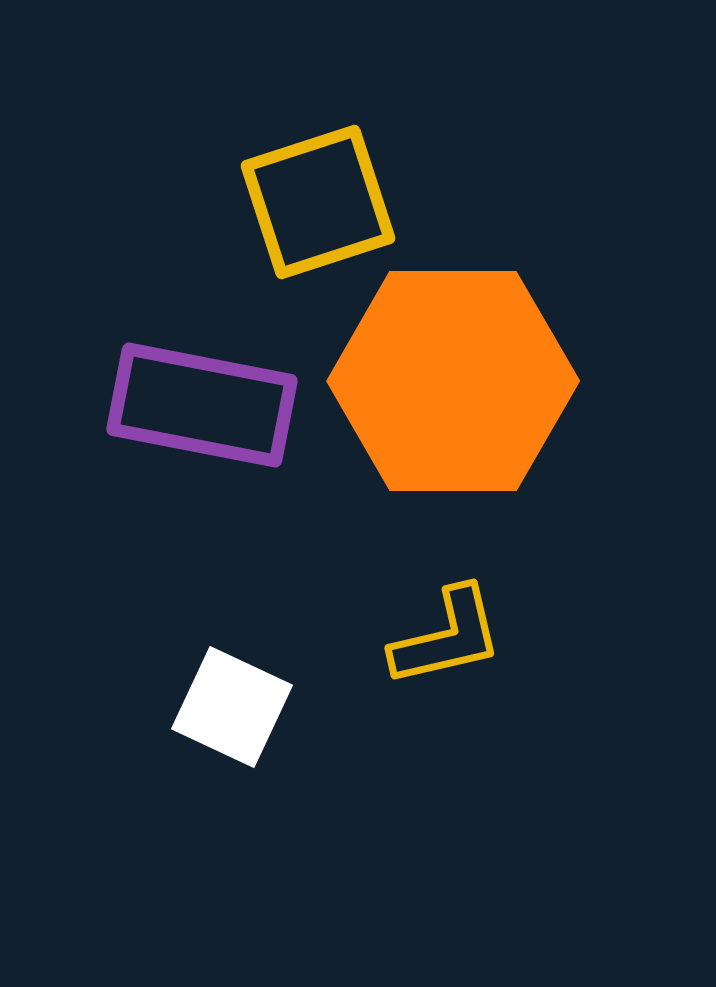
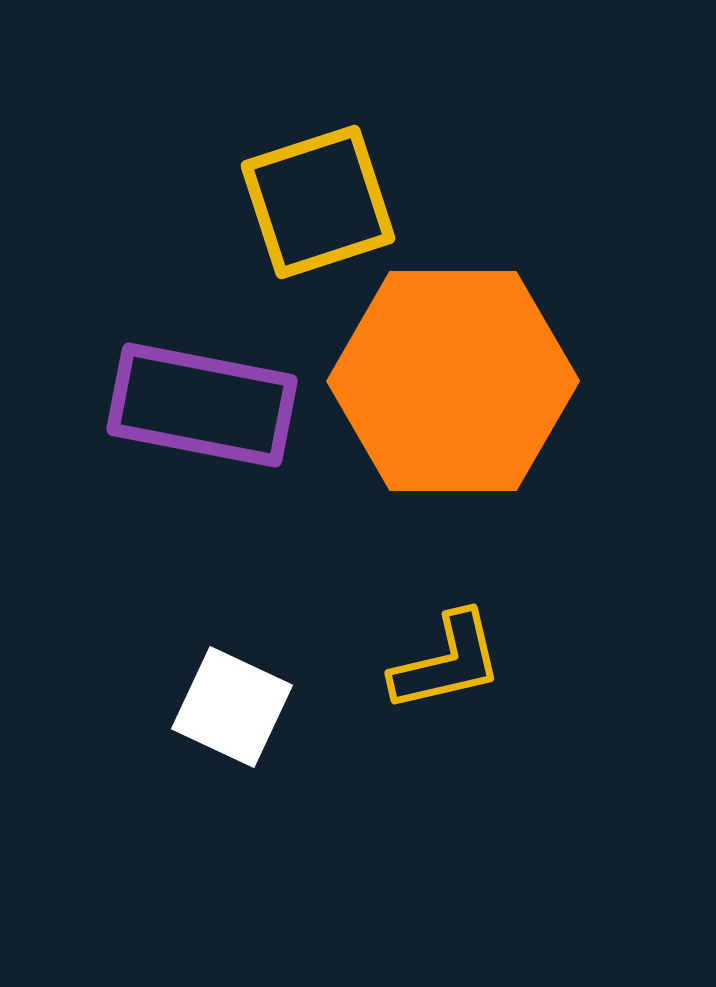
yellow L-shape: moved 25 px down
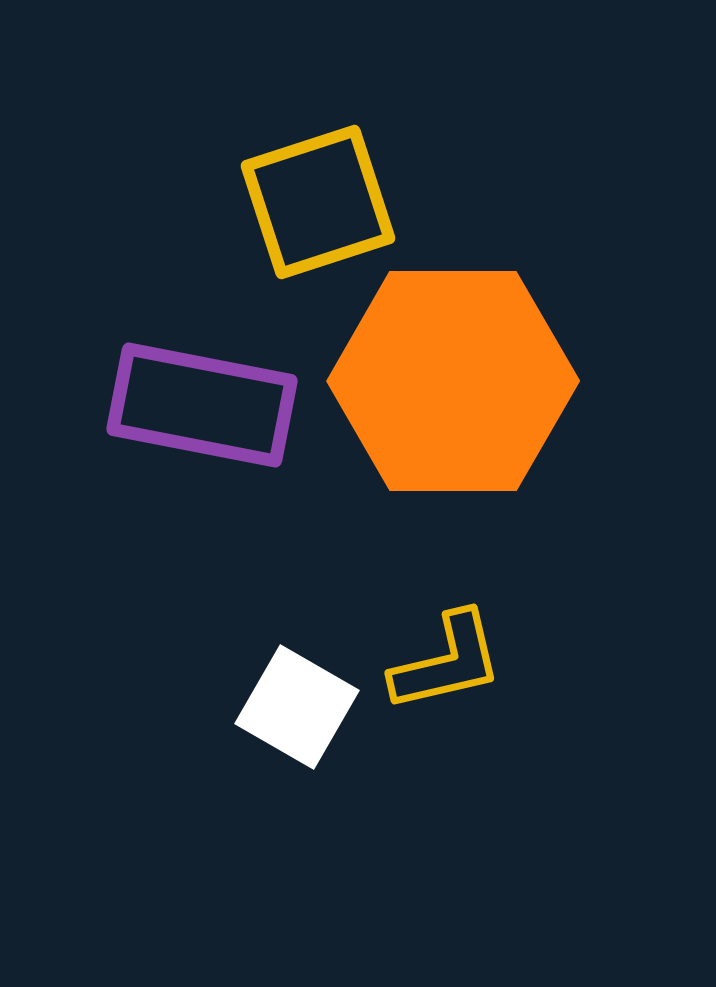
white square: moved 65 px right; rotated 5 degrees clockwise
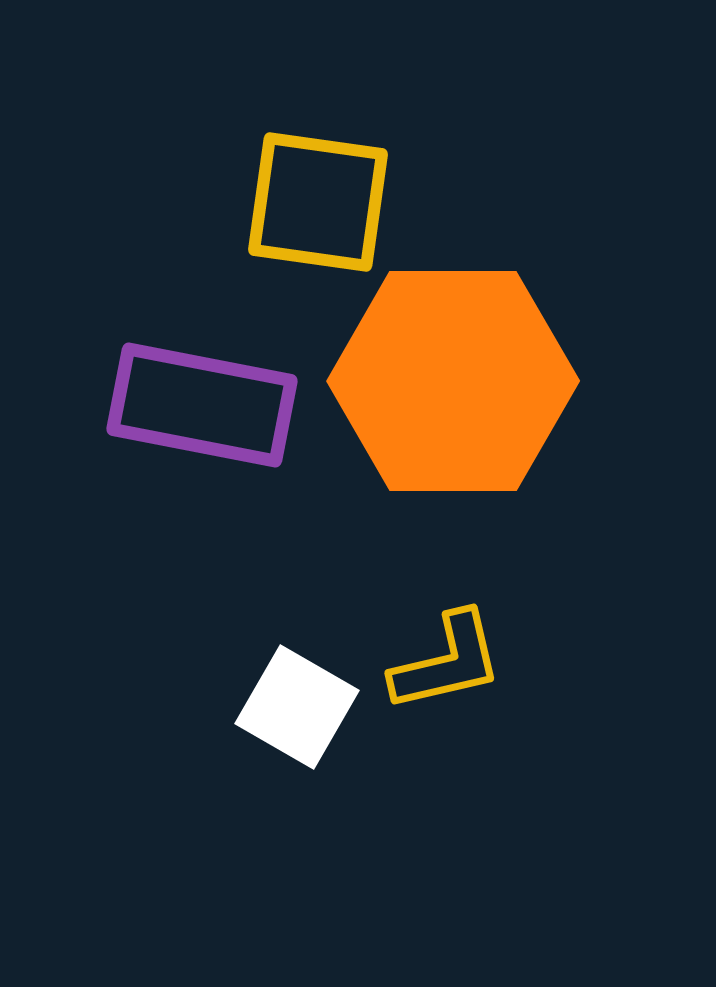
yellow square: rotated 26 degrees clockwise
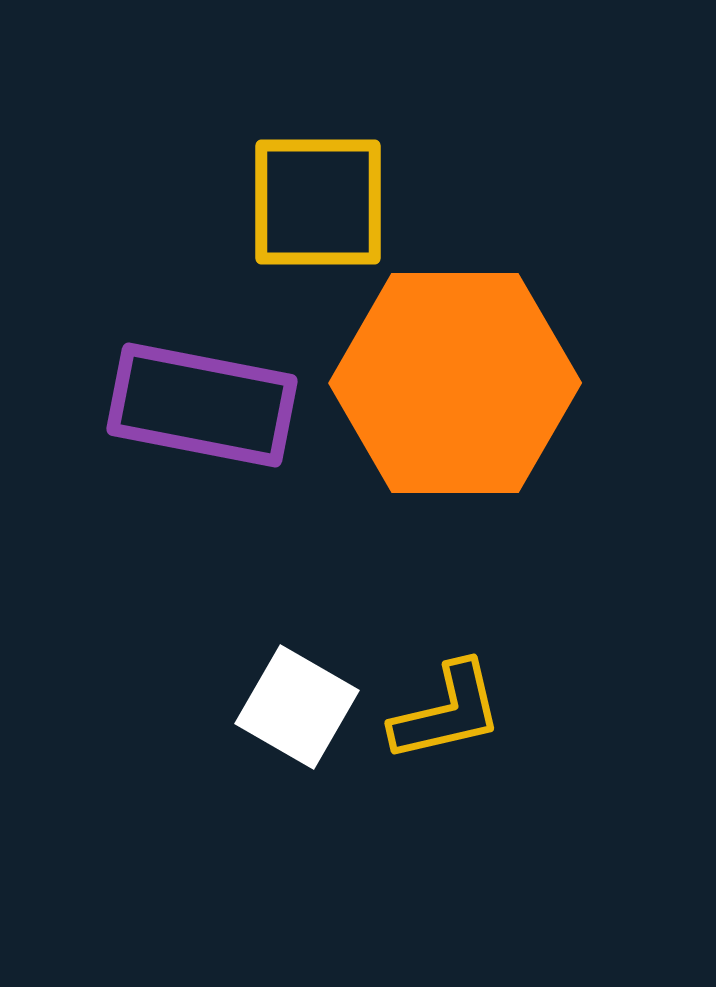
yellow square: rotated 8 degrees counterclockwise
orange hexagon: moved 2 px right, 2 px down
yellow L-shape: moved 50 px down
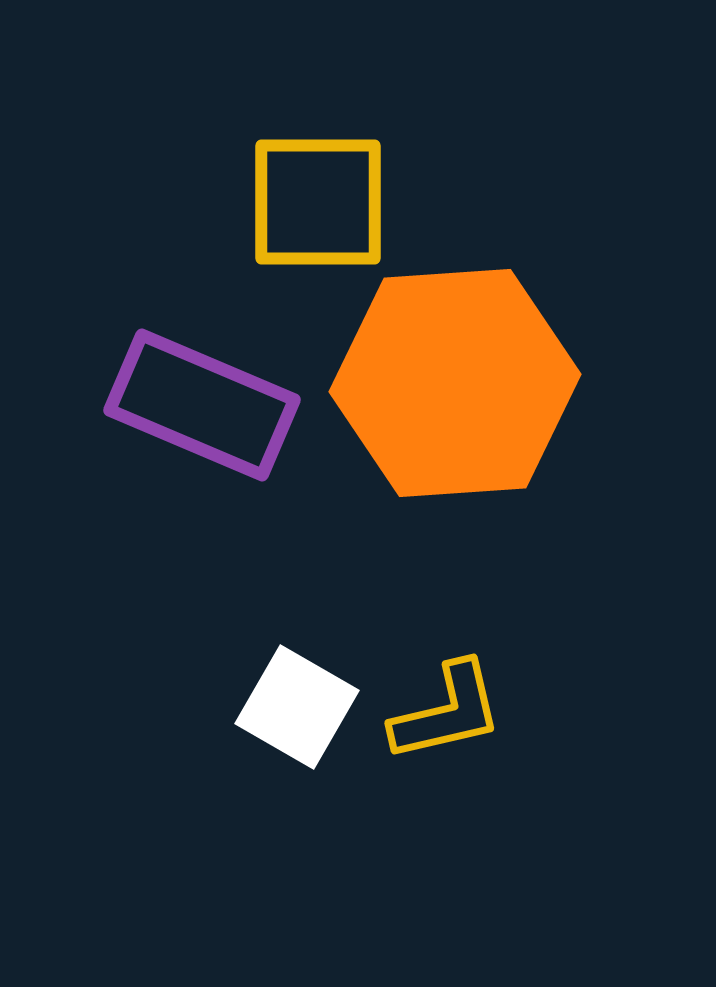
orange hexagon: rotated 4 degrees counterclockwise
purple rectangle: rotated 12 degrees clockwise
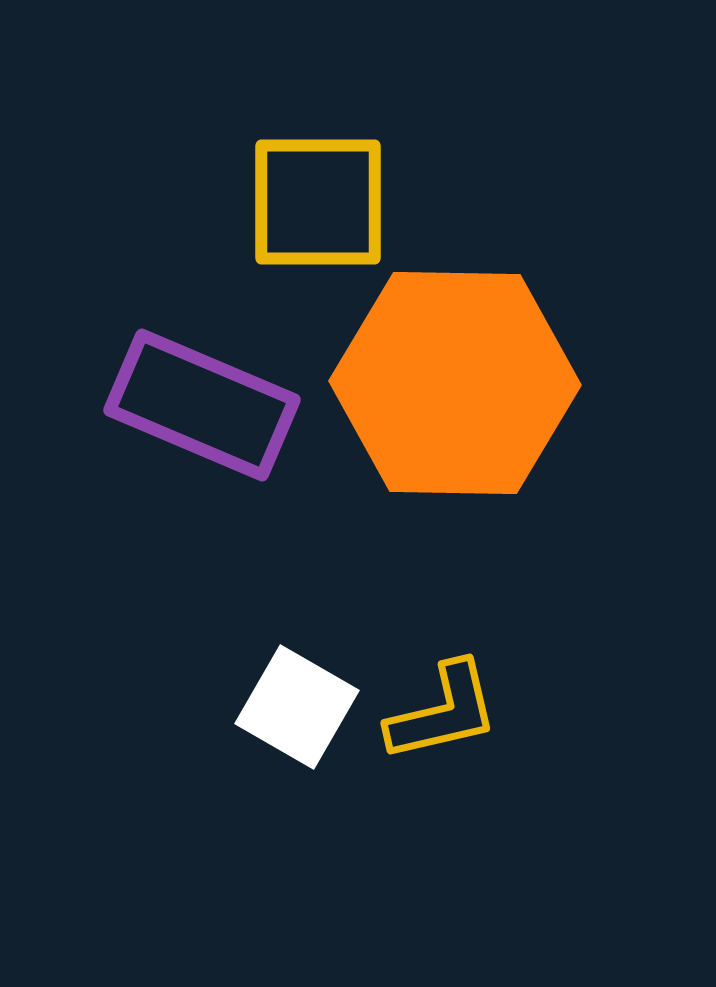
orange hexagon: rotated 5 degrees clockwise
yellow L-shape: moved 4 px left
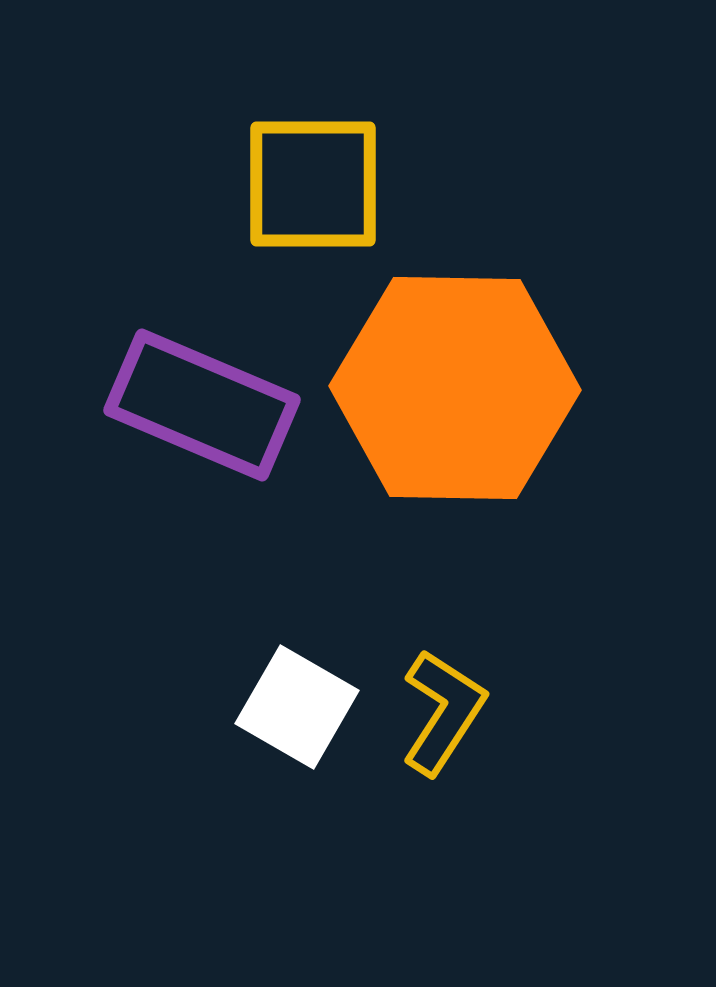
yellow square: moved 5 px left, 18 px up
orange hexagon: moved 5 px down
yellow L-shape: rotated 44 degrees counterclockwise
